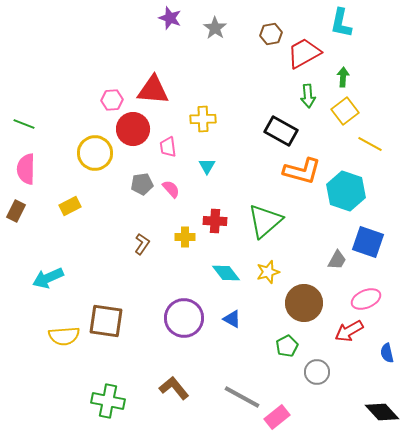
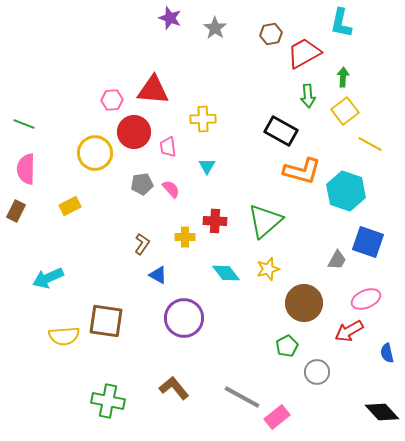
red circle at (133, 129): moved 1 px right, 3 px down
yellow star at (268, 272): moved 3 px up
blue triangle at (232, 319): moved 74 px left, 44 px up
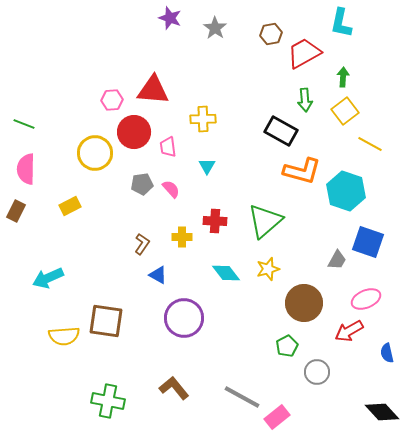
green arrow at (308, 96): moved 3 px left, 4 px down
yellow cross at (185, 237): moved 3 px left
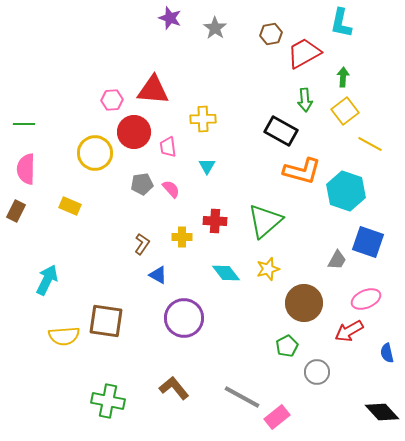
green line at (24, 124): rotated 20 degrees counterclockwise
yellow rectangle at (70, 206): rotated 50 degrees clockwise
cyan arrow at (48, 278): moved 1 px left, 2 px down; rotated 140 degrees clockwise
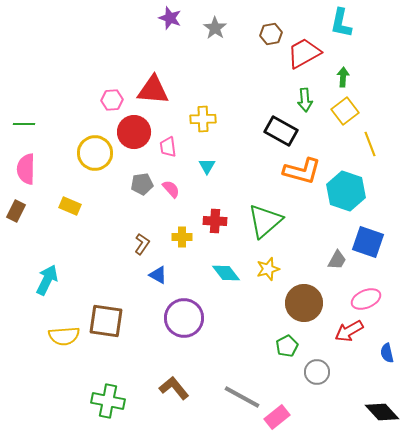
yellow line at (370, 144): rotated 40 degrees clockwise
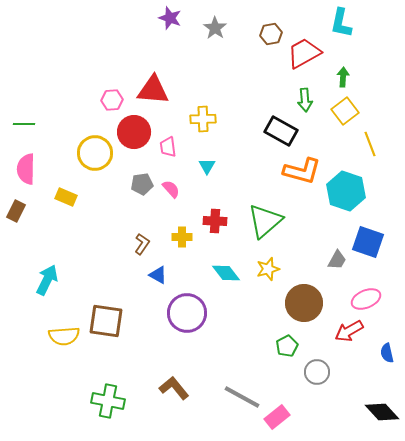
yellow rectangle at (70, 206): moved 4 px left, 9 px up
purple circle at (184, 318): moved 3 px right, 5 px up
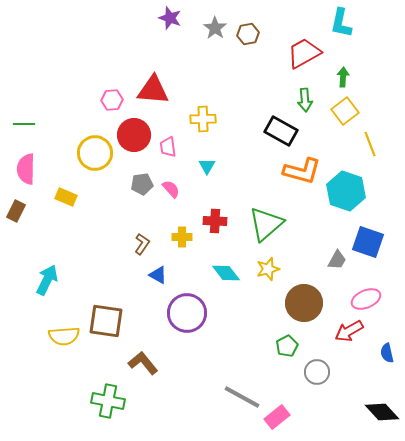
brown hexagon at (271, 34): moved 23 px left
red circle at (134, 132): moved 3 px down
green triangle at (265, 221): moved 1 px right, 3 px down
brown L-shape at (174, 388): moved 31 px left, 25 px up
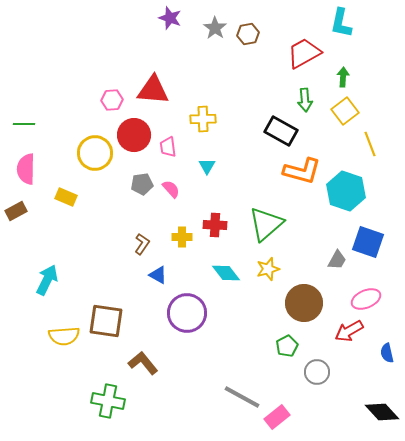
brown rectangle at (16, 211): rotated 35 degrees clockwise
red cross at (215, 221): moved 4 px down
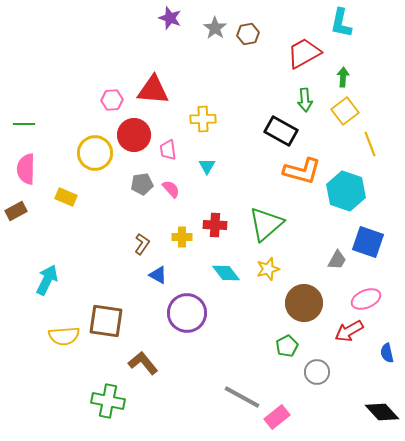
pink trapezoid at (168, 147): moved 3 px down
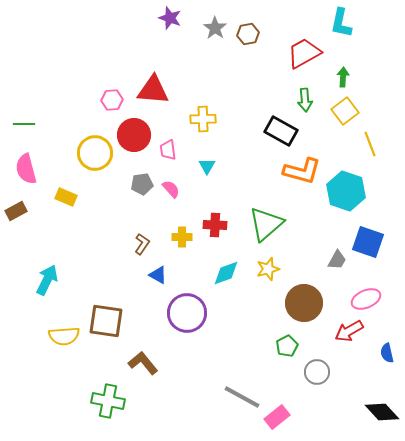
pink semicircle at (26, 169): rotated 16 degrees counterclockwise
cyan diamond at (226, 273): rotated 72 degrees counterclockwise
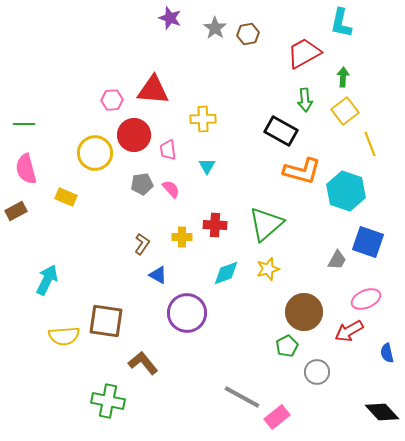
brown circle at (304, 303): moved 9 px down
